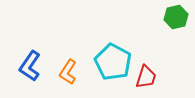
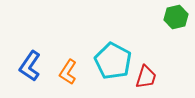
cyan pentagon: moved 1 px up
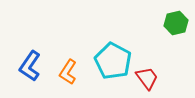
green hexagon: moved 6 px down
red trapezoid: moved 1 px right, 1 px down; rotated 55 degrees counterclockwise
